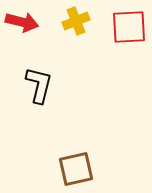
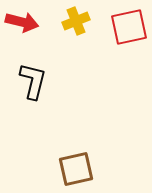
red square: rotated 9 degrees counterclockwise
black L-shape: moved 6 px left, 4 px up
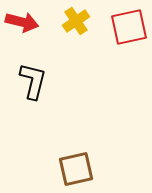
yellow cross: rotated 12 degrees counterclockwise
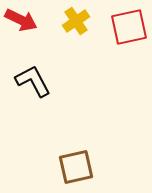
red arrow: moved 1 px left, 2 px up; rotated 12 degrees clockwise
black L-shape: rotated 42 degrees counterclockwise
brown square: moved 2 px up
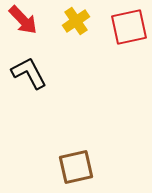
red arrow: moved 2 px right; rotated 20 degrees clockwise
black L-shape: moved 4 px left, 8 px up
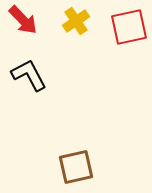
black L-shape: moved 2 px down
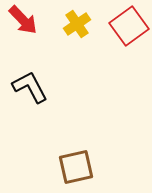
yellow cross: moved 1 px right, 3 px down
red square: moved 1 px up; rotated 24 degrees counterclockwise
black L-shape: moved 1 px right, 12 px down
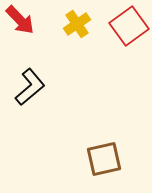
red arrow: moved 3 px left
black L-shape: rotated 78 degrees clockwise
brown square: moved 28 px right, 8 px up
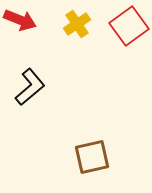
red arrow: rotated 24 degrees counterclockwise
brown square: moved 12 px left, 2 px up
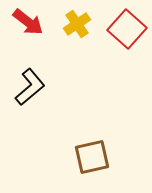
red arrow: moved 8 px right, 2 px down; rotated 16 degrees clockwise
red square: moved 2 px left, 3 px down; rotated 12 degrees counterclockwise
